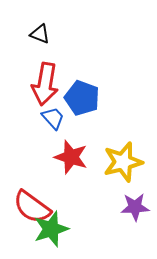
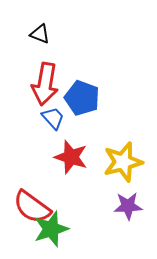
purple star: moved 7 px left, 1 px up
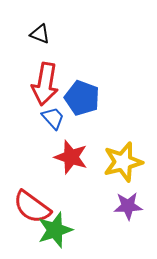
green star: moved 4 px right, 1 px down
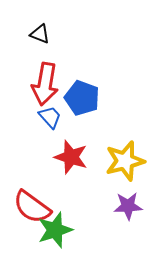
blue trapezoid: moved 3 px left, 1 px up
yellow star: moved 2 px right, 1 px up
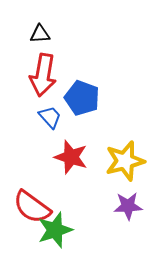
black triangle: rotated 25 degrees counterclockwise
red arrow: moved 2 px left, 9 px up
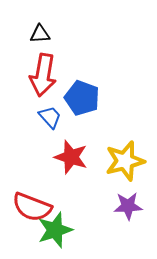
red semicircle: rotated 15 degrees counterclockwise
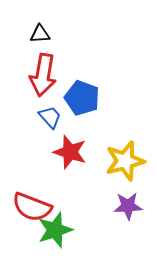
red star: moved 1 px left, 5 px up
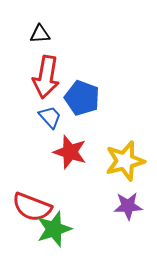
red arrow: moved 3 px right, 2 px down
green star: moved 1 px left, 1 px up
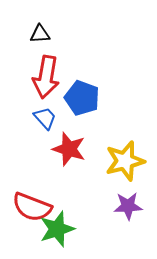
blue trapezoid: moved 5 px left, 1 px down
red star: moved 1 px left, 3 px up
green star: moved 3 px right
